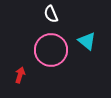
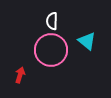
white semicircle: moved 1 px right, 7 px down; rotated 24 degrees clockwise
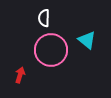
white semicircle: moved 8 px left, 3 px up
cyan triangle: moved 1 px up
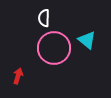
pink circle: moved 3 px right, 2 px up
red arrow: moved 2 px left, 1 px down
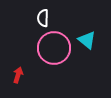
white semicircle: moved 1 px left
red arrow: moved 1 px up
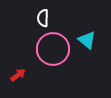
pink circle: moved 1 px left, 1 px down
red arrow: rotated 35 degrees clockwise
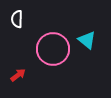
white semicircle: moved 26 px left, 1 px down
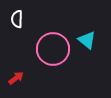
red arrow: moved 2 px left, 3 px down
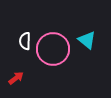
white semicircle: moved 8 px right, 22 px down
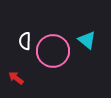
pink circle: moved 2 px down
red arrow: rotated 105 degrees counterclockwise
